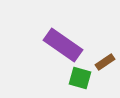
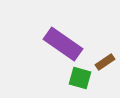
purple rectangle: moved 1 px up
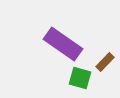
brown rectangle: rotated 12 degrees counterclockwise
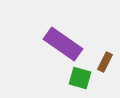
brown rectangle: rotated 18 degrees counterclockwise
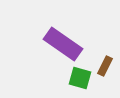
brown rectangle: moved 4 px down
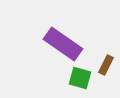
brown rectangle: moved 1 px right, 1 px up
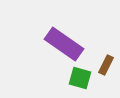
purple rectangle: moved 1 px right
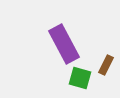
purple rectangle: rotated 27 degrees clockwise
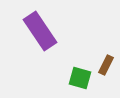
purple rectangle: moved 24 px left, 13 px up; rotated 6 degrees counterclockwise
